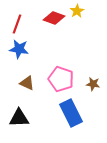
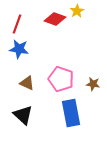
red diamond: moved 1 px right, 1 px down
blue rectangle: rotated 16 degrees clockwise
black triangle: moved 4 px right, 3 px up; rotated 45 degrees clockwise
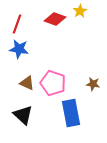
yellow star: moved 3 px right
pink pentagon: moved 8 px left, 4 px down
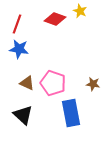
yellow star: rotated 16 degrees counterclockwise
